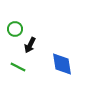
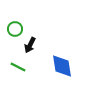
blue diamond: moved 2 px down
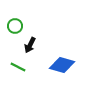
green circle: moved 3 px up
blue diamond: moved 1 px up; rotated 65 degrees counterclockwise
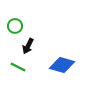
black arrow: moved 2 px left, 1 px down
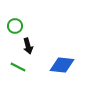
black arrow: rotated 42 degrees counterclockwise
blue diamond: rotated 10 degrees counterclockwise
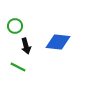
black arrow: moved 2 px left
blue diamond: moved 4 px left, 23 px up
